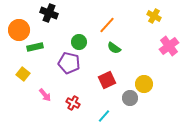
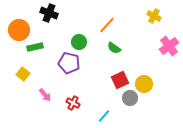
red square: moved 13 px right
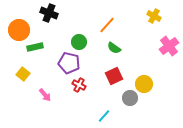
red square: moved 6 px left, 4 px up
red cross: moved 6 px right, 18 px up
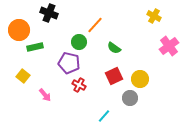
orange line: moved 12 px left
yellow square: moved 2 px down
yellow circle: moved 4 px left, 5 px up
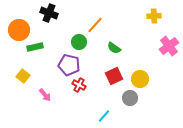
yellow cross: rotated 32 degrees counterclockwise
purple pentagon: moved 2 px down
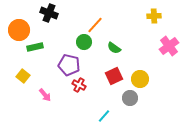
green circle: moved 5 px right
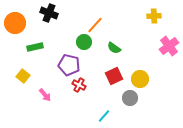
orange circle: moved 4 px left, 7 px up
